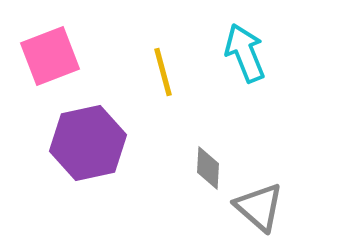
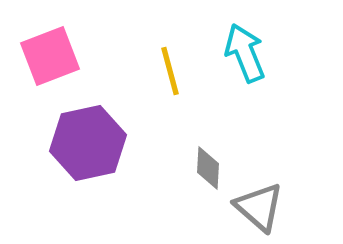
yellow line: moved 7 px right, 1 px up
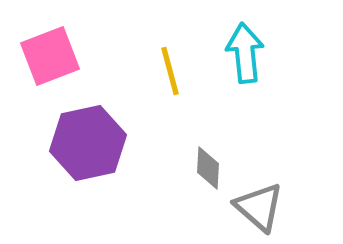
cyan arrow: rotated 16 degrees clockwise
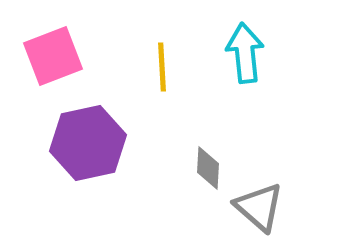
pink square: moved 3 px right
yellow line: moved 8 px left, 4 px up; rotated 12 degrees clockwise
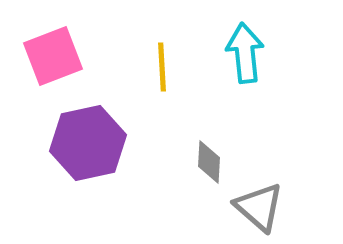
gray diamond: moved 1 px right, 6 px up
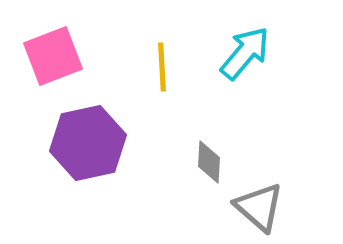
cyan arrow: rotated 46 degrees clockwise
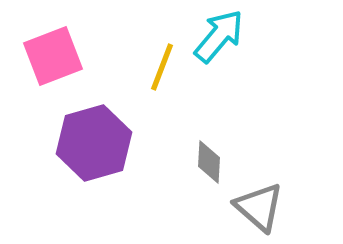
cyan arrow: moved 26 px left, 17 px up
yellow line: rotated 24 degrees clockwise
purple hexagon: moved 6 px right; rotated 4 degrees counterclockwise
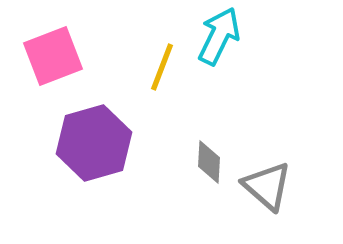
cyan arrow: rotated 14 degrees counterclockwise
gray triangle: moved 8 px right, 21 px up
